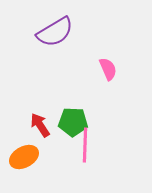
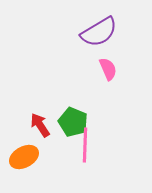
purple semicircle: moved 44 px right
green pentagon: rotated 20 degrees clockwise
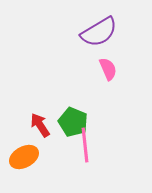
pink line: rotated 8 degrees counterclockwise
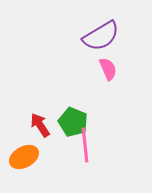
purple semicircle: moved 2 px right, 4 px down
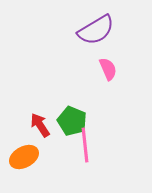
purple semicircle: moved 5 px left, 6 px up
green pentagon: moved 1 px left, 1 px up
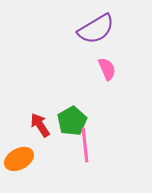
purple semicircle: moved 1 px up
pink semicircle: moved 1 px left
green pentagon: rotated 20 degrees clockwise
orange ellipse: moved 5 px left, 2 px down
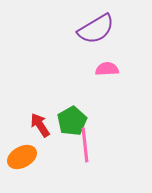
pink semicircle: rotated 70 degrees counterclockwise
orange ellipse: moved 3 px right, 2 px up
